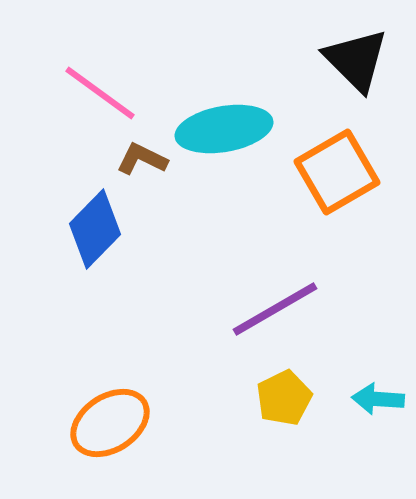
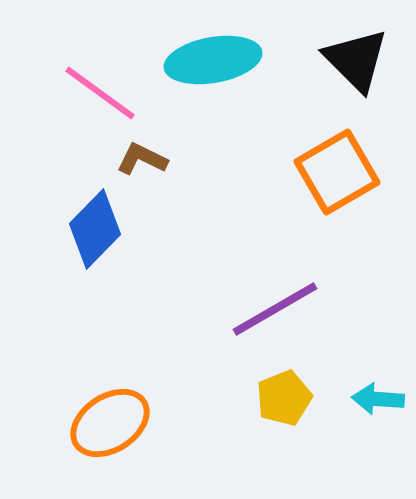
cyan ellipse: moved 11 px left, 69 px up
yellow pentagon: rotated 4 degrees clockwise
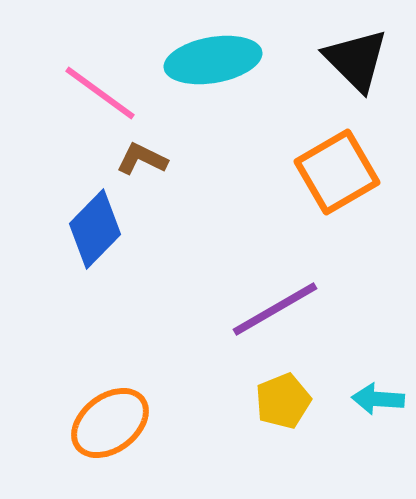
yellow pentagon: moved 1 px left, 3 px down
orange ellipse: rotated 4 degrees counterclockwise
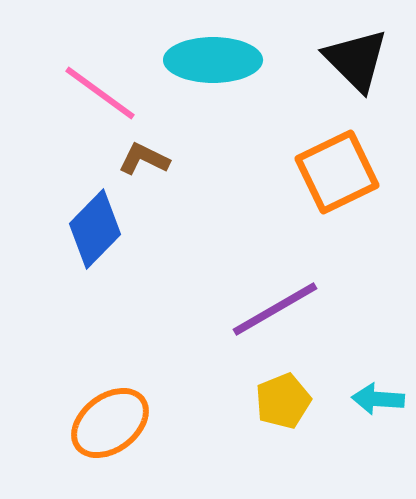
cyan ellipse: rotated 10 degrees clockwise
brown L-shape: moved 2 px right
orange square: rotated 4 degrees clockwise
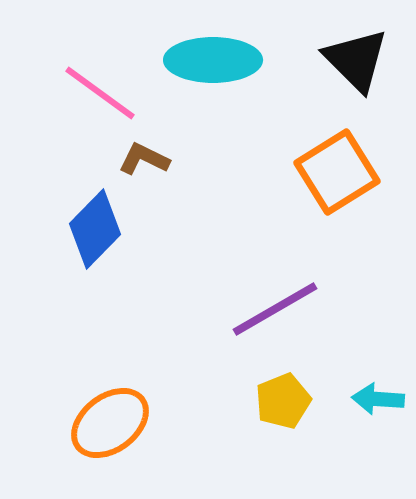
orange square: rotated 6 degrees counterclockwise
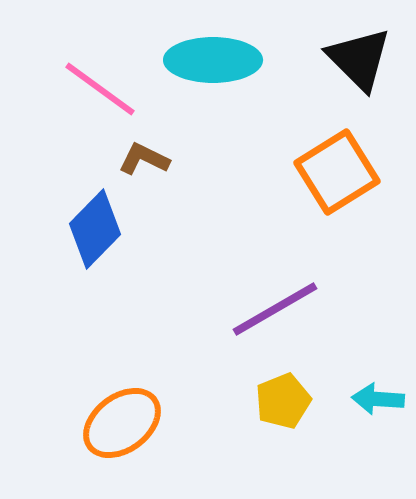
black triangle: moved 3 px right, 1 px up
pink line: moved 4 px up
orange ellipse: moved 12 px right
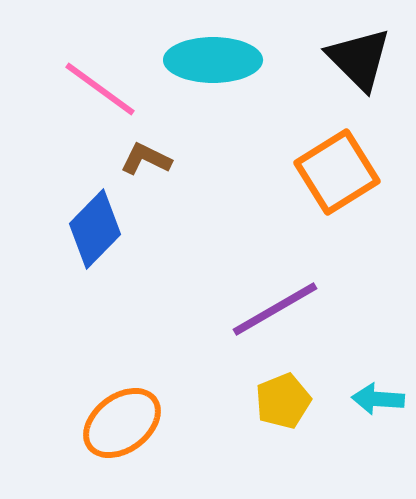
brown L-shape: moved 2 px right
